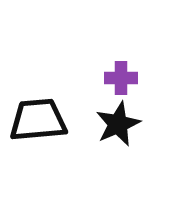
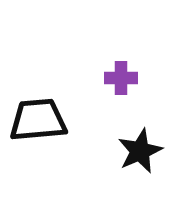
black star: moved 22 px right, 27 px down
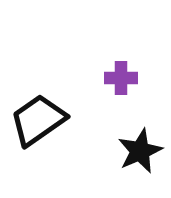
black trapezoid: rotated 30 degrees counterclockwise
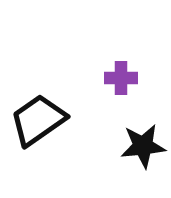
black star: moved 3 px right, 5 px up; rotated 18 degrees clockwise
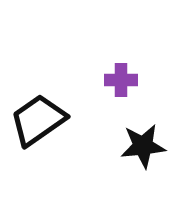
purple cross: moved 2 px down
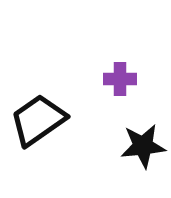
purple cross: moved 1 px left, 1 px up
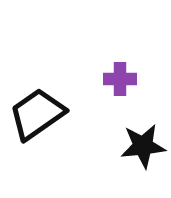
black trapezoid: moved 1 px left, 6 px up
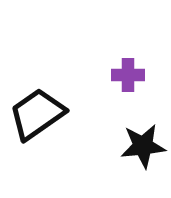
purple cross: moved 8 px right, 4 px up
